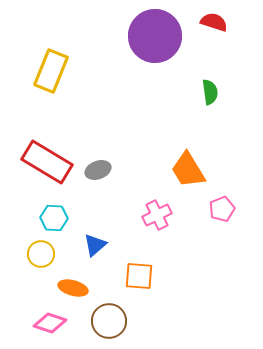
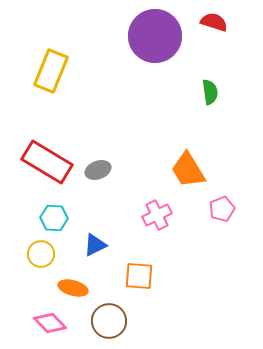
blue triangle: rotated 15 degrees clockwise
pink diamond: rotated 28 degrees clockwise
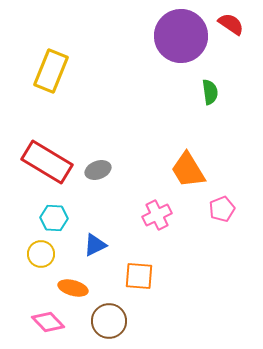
red semicircle: moved 17 px right, 2 px down; rotated 16 degrees clockwise
purple circle: moved 26 px right
pink diamond: moved 2 px left, 1 px up
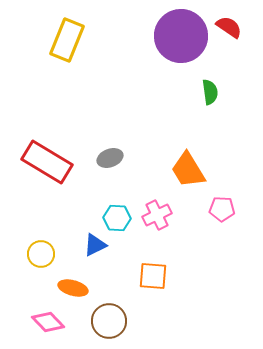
red semicircle: moved 2 px left, 3 px down
yellow rectangle: moved 16 px right, 31 px up
gray ellipse: moved 12 px right, 12 px up
pink pentagon: rotated 25 degrees clockwise
cyan hexagon: moved 63 px right
orange square: moved 14 px right
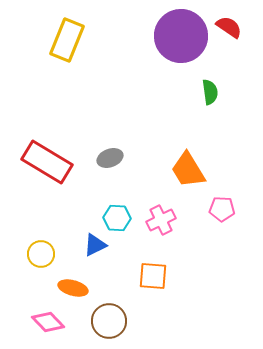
pink cross: moved 4 px right, 5 px down
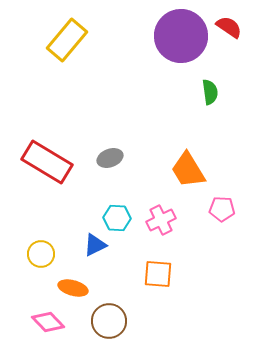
yellow rectangle: rotated 18 degrees clockwise
orange square: moved 5 px right, 2 px up
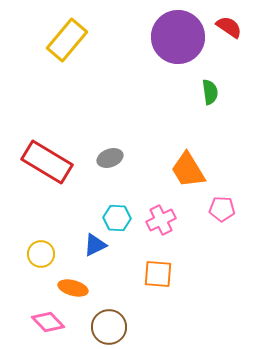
purple circle: moved 3 px left, 1 px down
brown circle: moved 6 px down
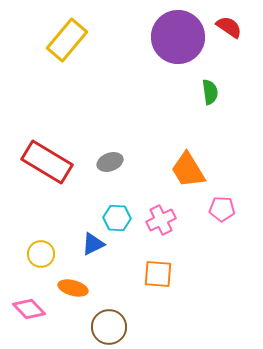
gray ellipse: moved 4 px down
blue triangle: moved 2 px left, 1 px up
pink diamond: moved 19 px left, 13 px up
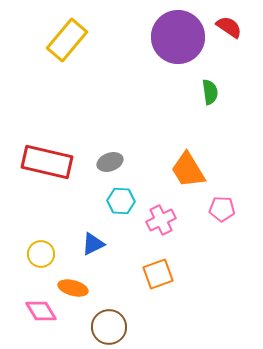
red rectangle: rotated 18 degrees counterclockwise
cyan hexagon: moved 4 px right, 17 px up
orange square: rotated 24 degrees counterclockwise
pink diamond: moved 12 px right, 2 px down; rotated 12 degrees clockwise
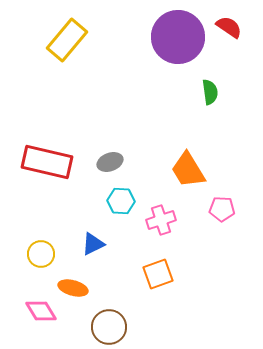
pink cross: rotated 8 degrees clockwise
